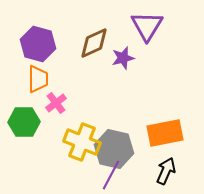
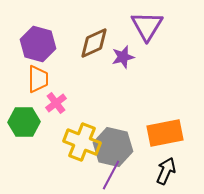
purple star: moved 1 px up
gray hexagon: moved 1 px left, 2 px up
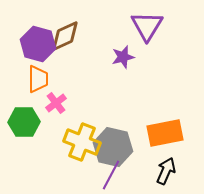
brown diamond: moved 29 px left, 7 px up
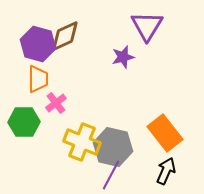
orange rectangle: rotated 63 degrees clockwise
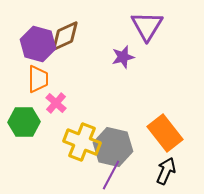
pink cross: rotated 10 degrees counterclockwise
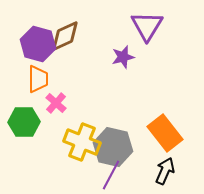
black arrow: moved 1 px left
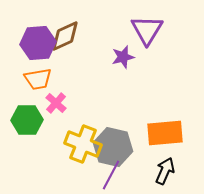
purple triangle: moved 4 px down
purple hexagon: moved 1 px up; rotated 20 degrees counterclockwise
orange trapezoid: rotated 80 degrees clockwise
green hexagon: moved 3 px right, 2 px up
orange rectangle: rotated 57 degrees counterclockwise
yellow cross: moved 1 px right, 2 px down
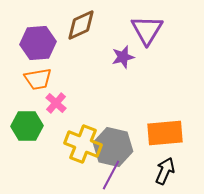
brown diamond: moved 16 px right, 11 px up
green hexagon: moved 6 px down
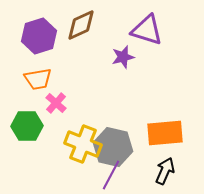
purple triangle: rotated 44 degrees counterclockwise
purple hexagon: moved 1 px right, 7 px up; rotated 12 degrees counterclockwise
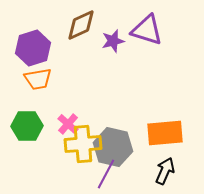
purple hexagon: moved 6 px left, 12 px down
purple star: moved 10 px left, 16 px up
pink cross: moved 12 px right, 21 px down
yellow cross: rotated 27 degrees counterclockwise
purple line: moved 5 px left, 1 px up
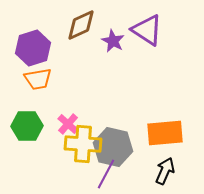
purple triangle: rotated 16 degrees clockwise
purple star: rotated 30 degrees counterclockwise
yellow cross: rotated 9 degrees clockwise
